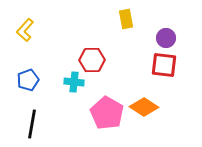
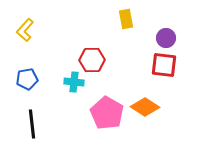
blue pentagon: moved 1 px left, 1 px up; rotated 10 degrees clockwise
orange diamond: moved 1 px right
black line: rotated 16 degrees counterclockwise
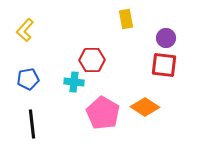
blue pentagon: moved 1 px right
pink pentagon: moved 4 px left
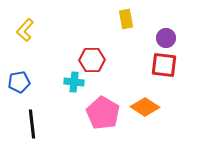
blue pentagon: moved 9 px left, 3 px down
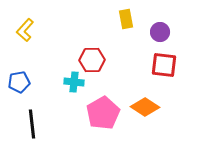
purple circle: moved 6 px left, 6 px up
pink pentagon: rotated 12 degrees clockwise
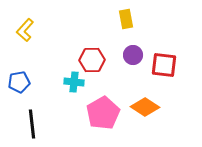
purple circle: moved 27 px left, 23 px down
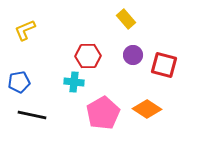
yellow rectangle: rotated 30 degrees counterclockwise
yellow L-shape: rotated 25 degrees clockwise
red hexagon: moved 4 px left, 4 px up
red square: rotated 8 degrees clockwise
orange diamond: moved 2 px right, 2 px down
black line: moved 9 px up; rotated 72 degrees counterclockwise
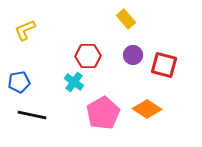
cyan cross: rotated 30 degrees clockwise
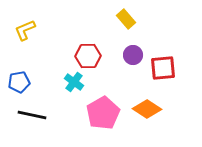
red square: moved 1 px left, 3 px down; rotated 20 degrees counterclockwise
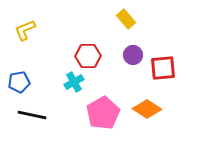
cyan cross: rotated 24 degrees clockwise
